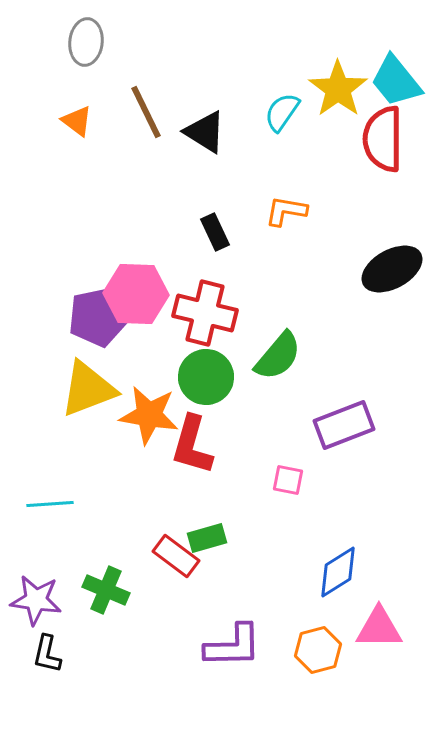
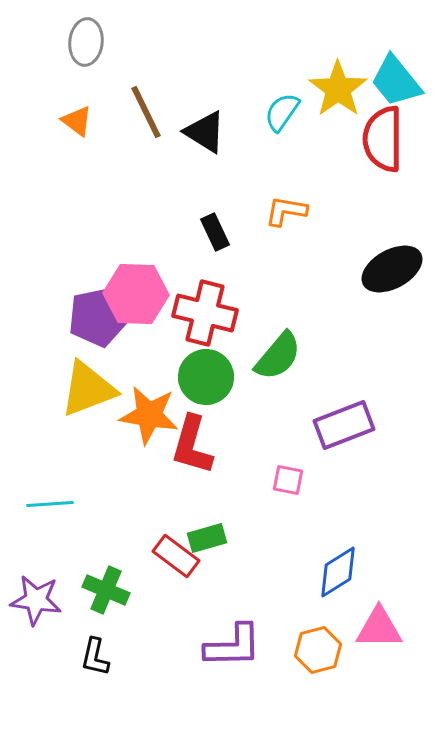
black L-shape: moved 48 px right, 3 px down
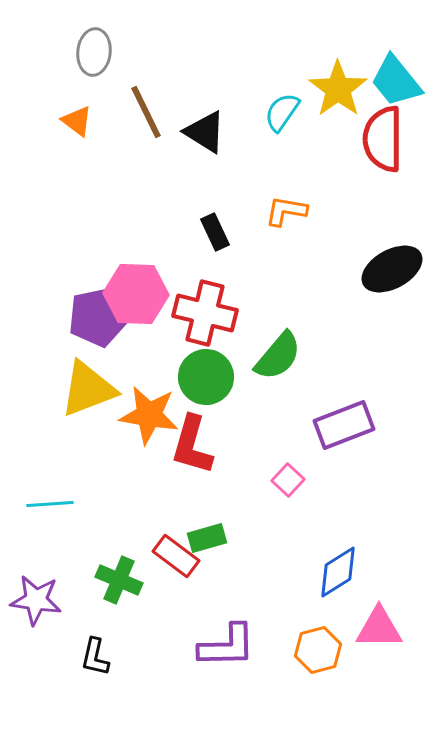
gray ellipse: moved 8 px right, 10 px down
pink square: rotated 32 degrees clockwise
green cross: moved 13 px right, 10 px up
purple L-shape: moved 6 px left
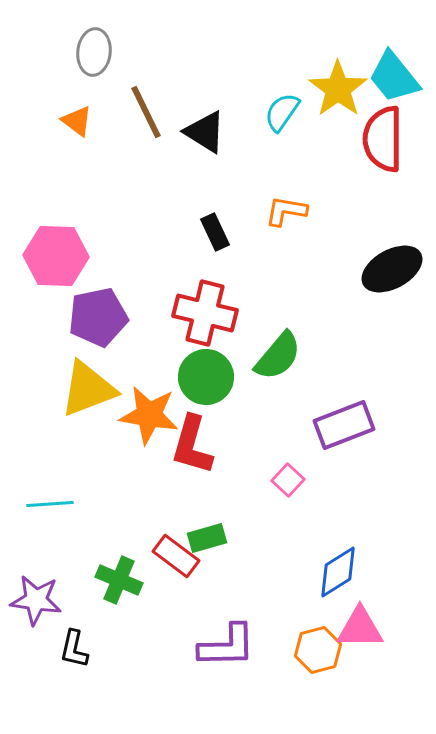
cyan trapezoid: moved 2 px left, 4 px up
pink hexagon: moved 80 px left, 38 px up
pink triangle: moved 19 px left
black L-shape: moved 21 px left, 8 px up
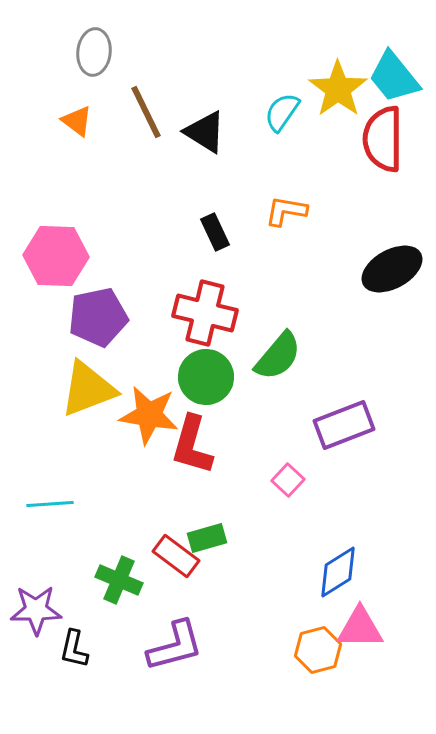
purple star: moved 10 px down; rotated 9 degrees counterclockwise
purple L-shape: moved 52 px left; rotated 14 degrees counterclockwise
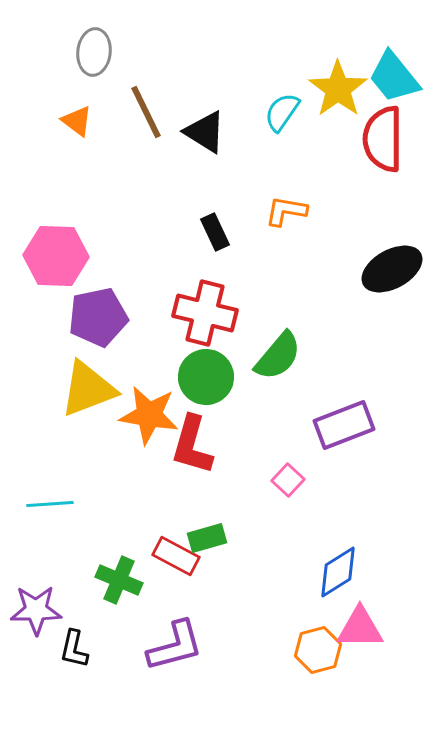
red rectangle: rotated 9 degrees counterclockwise
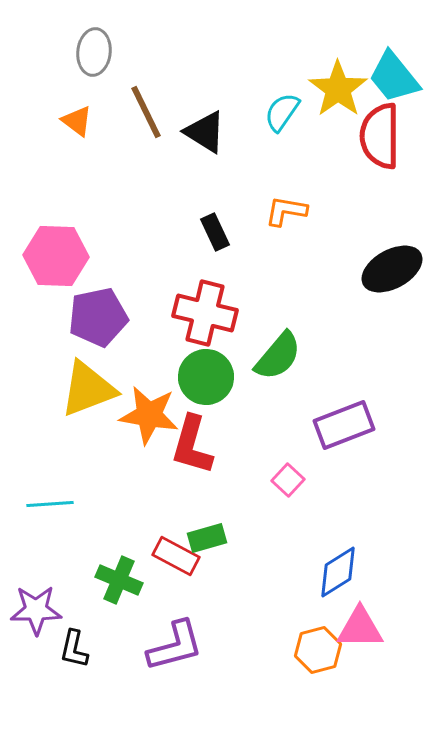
red semicircle: moved 3 px left, 3 px up
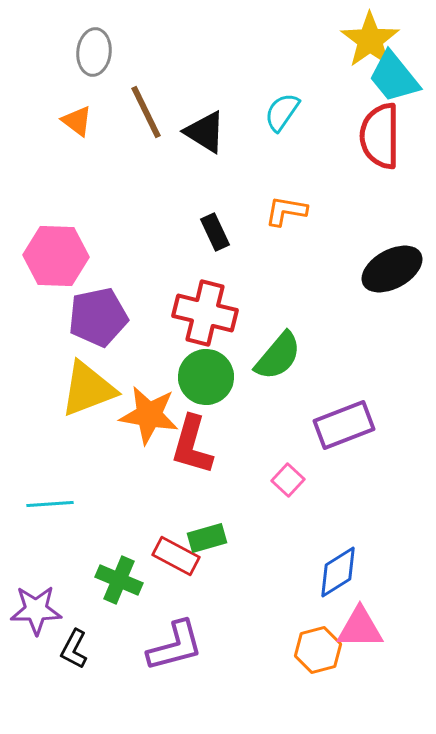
yellow star: moved 32 px right, 49 px up
black L-shape: rotated 15 degrees clockwise
